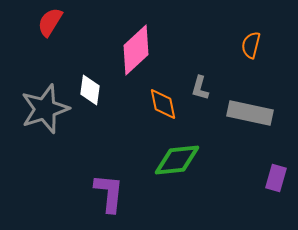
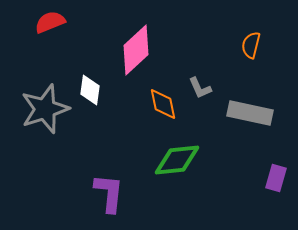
red semicircle: rotated 36 degrees clockwise
gray L-shape: rotated 40 degrees counterclockwise
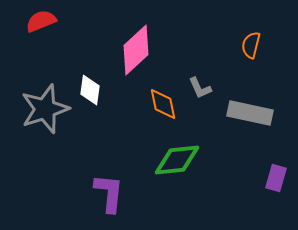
red semicircle: moved 9 px left, 1 px up
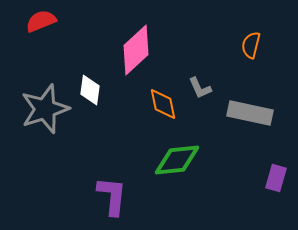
purple L-shape: moved 3 px right, 3 px down
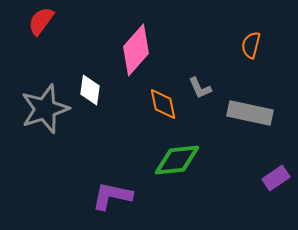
red semicircle: rotated 32 degrees counterclockwise
pink diamond: rotated 6 degrees counterclockwise
purple rectangle: rotated 40 degrees clockwise
purple L-shape: rotated 84 degrees counterclockwise
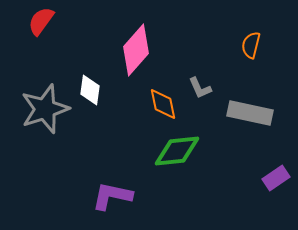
green diamond: moved 9 px up
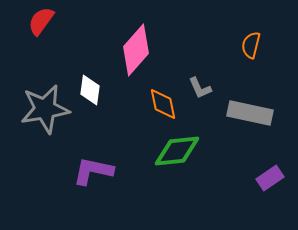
gray star: rotated 9 degrees clockwise
purple rectangle: moved 6 px left
purple L-shape: moved 19 px left, 25 px up
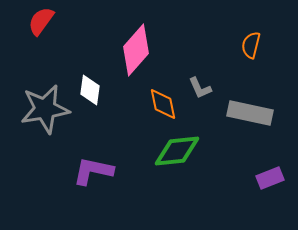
purple rectangle: rotated 12 degrees clockwise
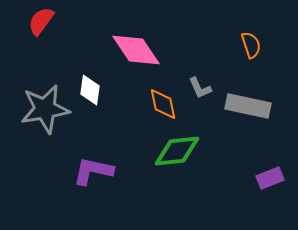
orange semicircle: rotated 148 degrees clockwise
pink diamond: rotated 75 degrees counterclockwise
gray rectangle: moved 2 px left, 7 px up
